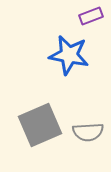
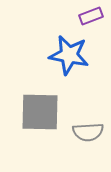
gray square: moved 13 px up; rotated 24 degrees clockwise
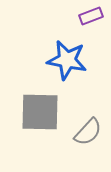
blue star: moved 2 px left, 5 px down
gray semicircle: rotated 44 degrees counterclockwise
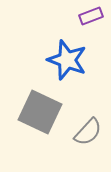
blue star: rotated 9 degrees clockwise
gray square: rotated 24 degrees clockwise
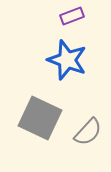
purple rectangle: moved 19 px left
gray square: moved 6 px down
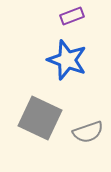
gray semicircle: rotated 28 degrees clockwise
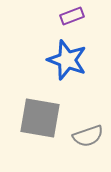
gray square: rotated 15 degrees counterclockwise
gray semicircle: moved 4 px down
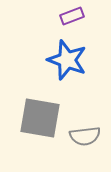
gray semicircle: moved 3 px left; rotated 12 degrees clockwise
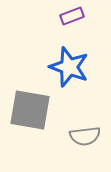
blue star: moved 2 px right, 7 px down
gray square: moved 10 px left, 8 px up
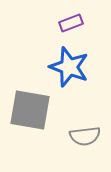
purple rectangle: moved 1 px left, 7 px down
